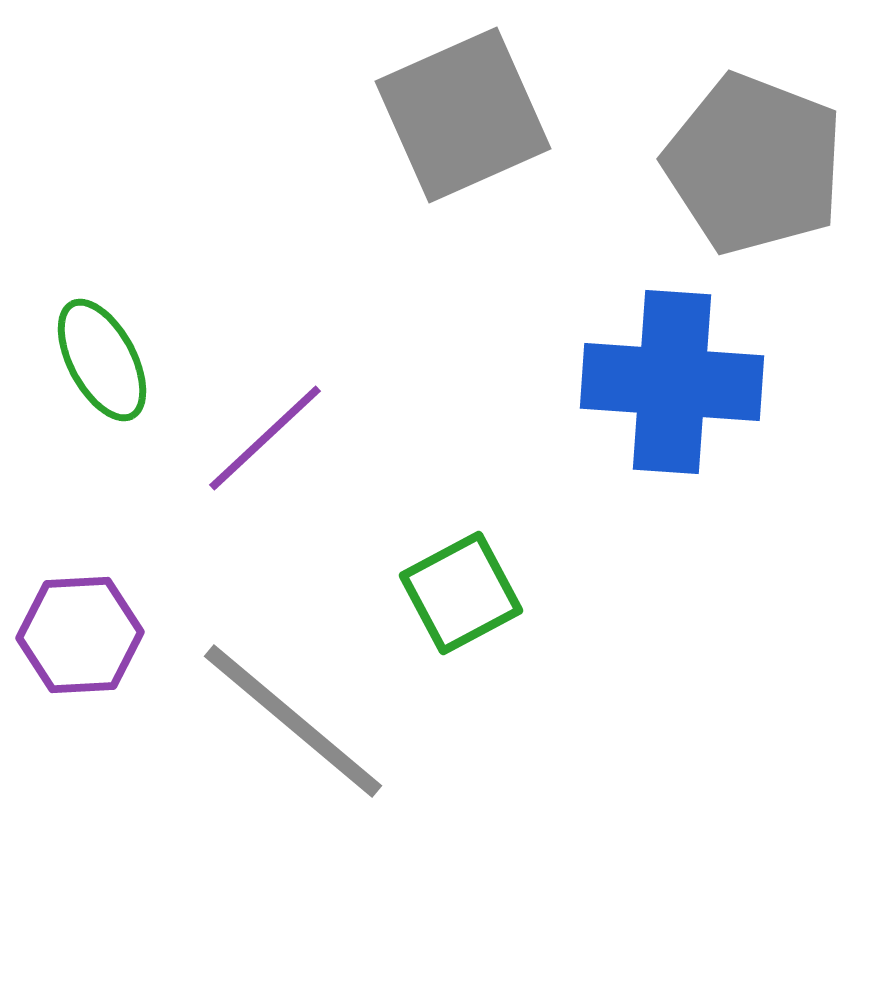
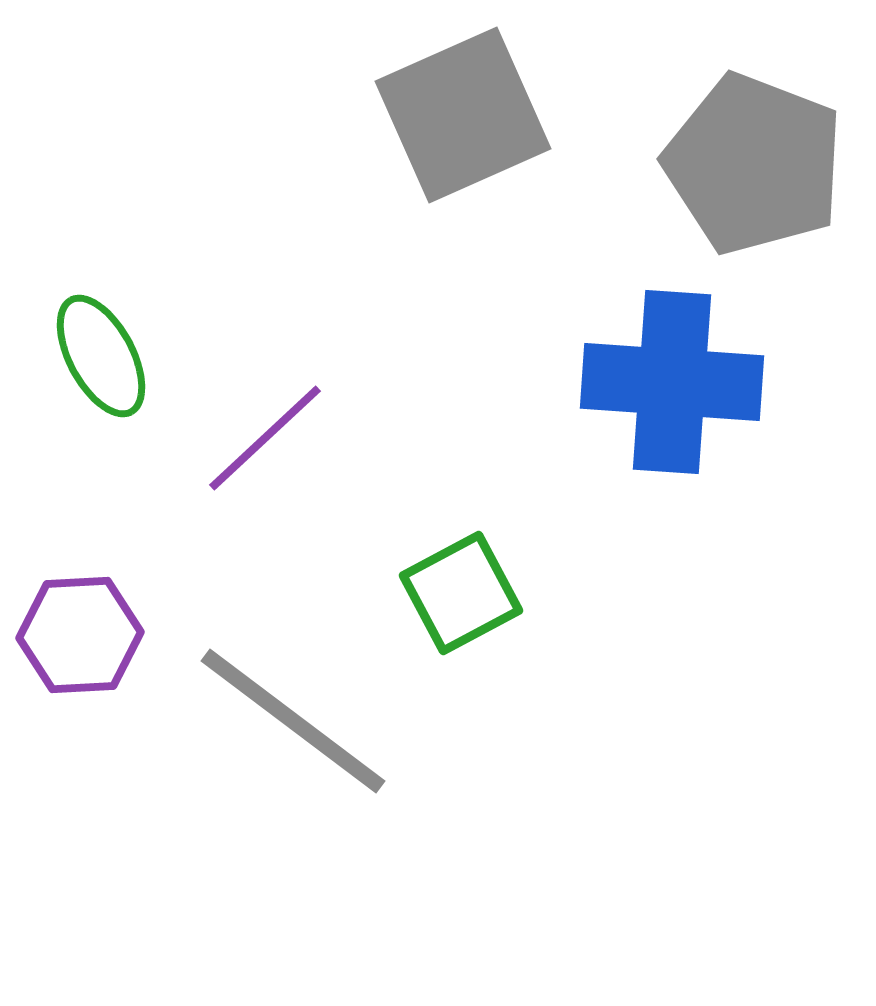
green ellipse: moved 1 px left, 4 px up
gray line: rotated 3 degrees counterclockwise
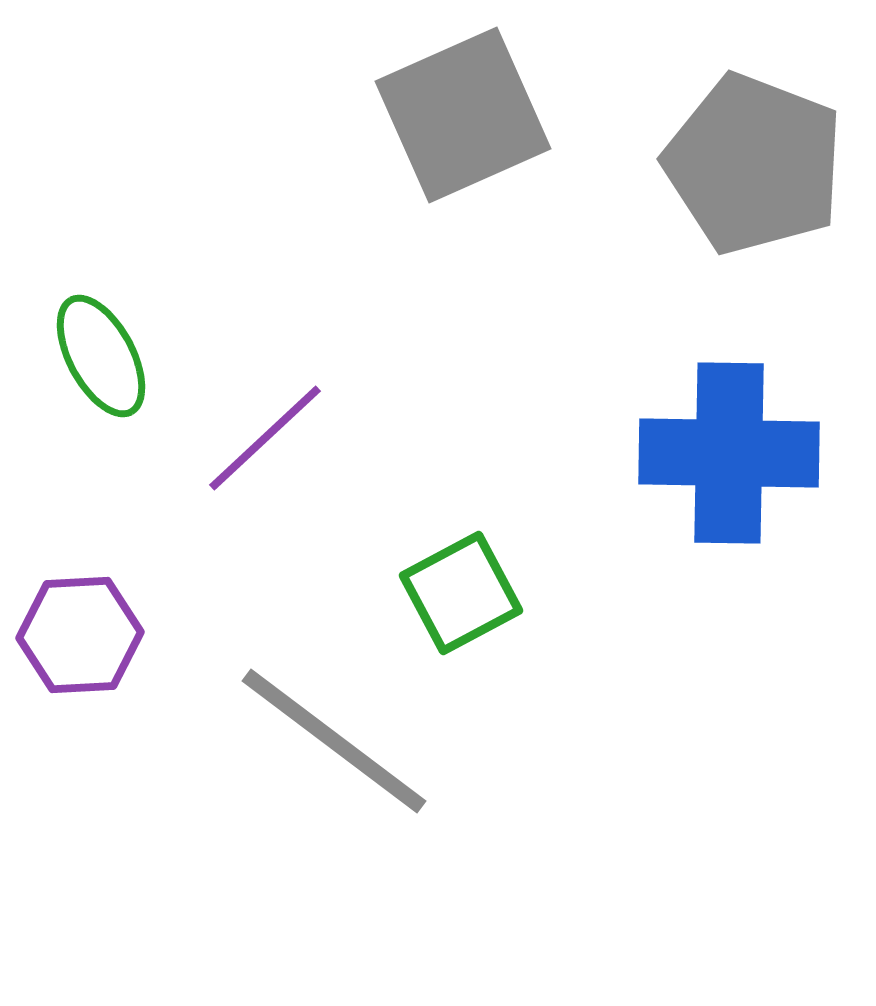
blue cross: moved 57 px right, 71 px down; rotated 3 degrees counterclockwise
gray line: moved 41 px right, 20 px down
